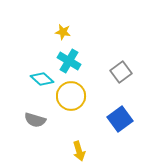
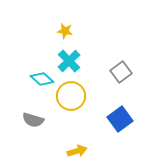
yellow star: moved 2 px right, 1 px up
cyan cross: rotated 15 degrees clockwise
gray semicircle: moved 2 px left
yellow arrow: moved 2 px left; rotated 90 degrees counterclockwise
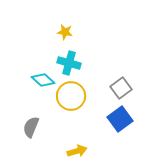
yellow star: moved 1 px down
cyan cross: moved 2 px down; rotated 30 degrees counterclockwise
gray square: moved 16 px down
cyan diamond: moved 1 px right, 1 px down
gray semicircle: moved 2 px left, 7 px down; rotated 95 degrees clockwise
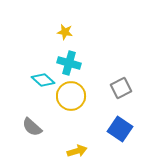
gray square: rotated 10 degrees clockwise
blue square: moved 10 px down; rotated 20 degrees counterclockwise
gray semicircle: moved 1 px right; rotated 70 degrees counterclockwise
